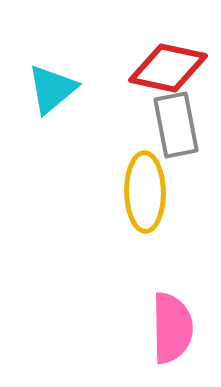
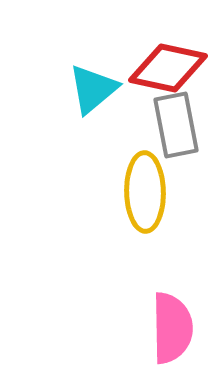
cyan triangle: moved 41 px right
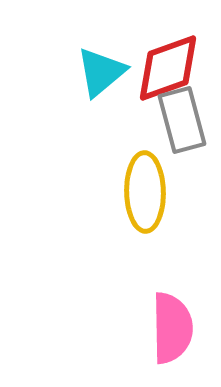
red diamond: rotated 32 degrees counterclockwise
cyan triangle: moved 8 px right, 17 px up
gray rectangle: moved 6 px right, 5 px up; rotated 4 degrees counterclockwise
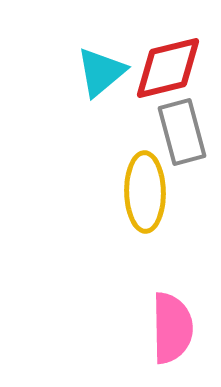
red diamond: rotated 6 degrees clockwise
gray rectangle: moved 12 px down
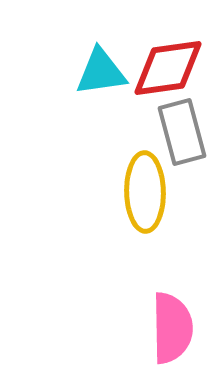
red diamond: rotated 6 degrees clockwise
cyan triangle: rotated 32 degrees clockwise
